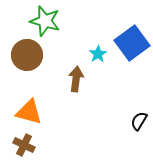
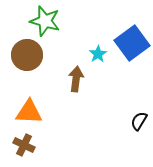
orange triangle: rotated 12 degrees counterclockwise
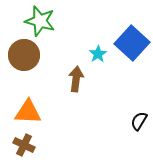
green star: moved 5 px left
blue square: rotated 12 degrees counterclockwise
brown circle: moved 3 px left
orange triangle: moved 1 px left
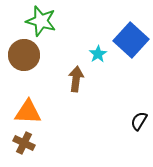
green star: moved 1 px right
blue square: moved 1 px left, 3 px up
brown cross: moved 2 px up
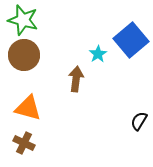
green star: moved 18 px left, 1 px up
blue square: rotated 8 degrees clockwise
orange triangle: moved 4 px up; rotated 12 degrees clockwise
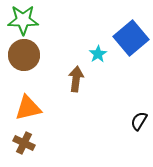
green star: rotated 16 degrees counterclockwise
blue square: moved 2 px up
orange triangle: rotated 28 degrees counterclockwise
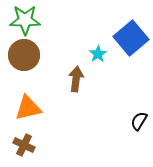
green star: moved 2 px right
brown cross: moved 2 px down
